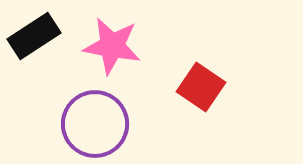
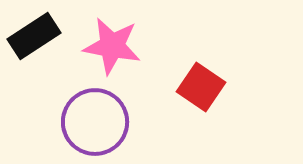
purple circle: moved 2 px up
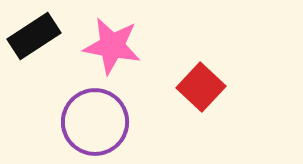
red square: rotated 9 degrees clockwise
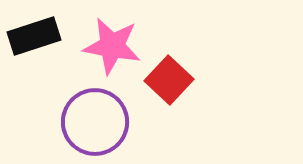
black rectangle: rotated 15 degrees clockwise
red square: moved 32 px left, 7 px up
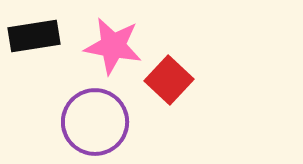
black rectangle: rotated 9 degrees clockwise
pink star: moved 1 px right
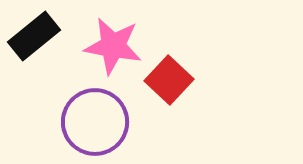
black rectangle: rotated 30 degrees counterclockwise
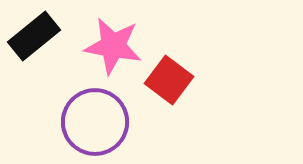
red square: rotated 6 degrees counterclockwise
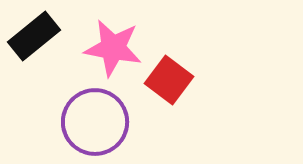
pink star: moved 2 px down
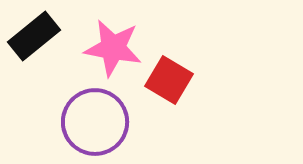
red square: rotated 6 degrees counterclockwise
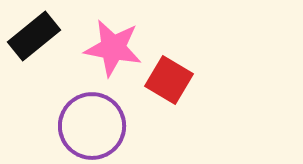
purple circle: moved 3 px left, 4 px down
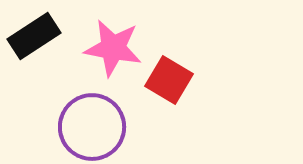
black rectangle: rotated 6 degrees clockwise
purple circle: moved 1 px down
